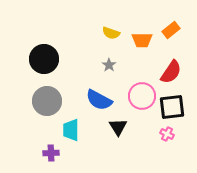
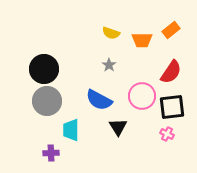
black circle: moved 10 px down
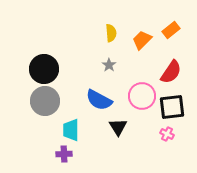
yellow semicircle: rotated 114 degrees counterclockwise
orange trapezoid: rotated 135 degrees clockwise
gray circle: moved 2 px left
purple cross: moved 13 px right, 1 px down
